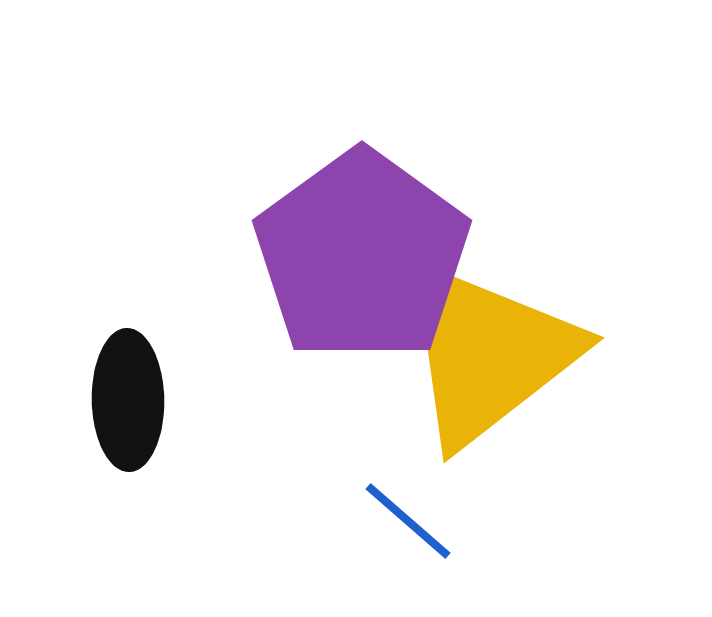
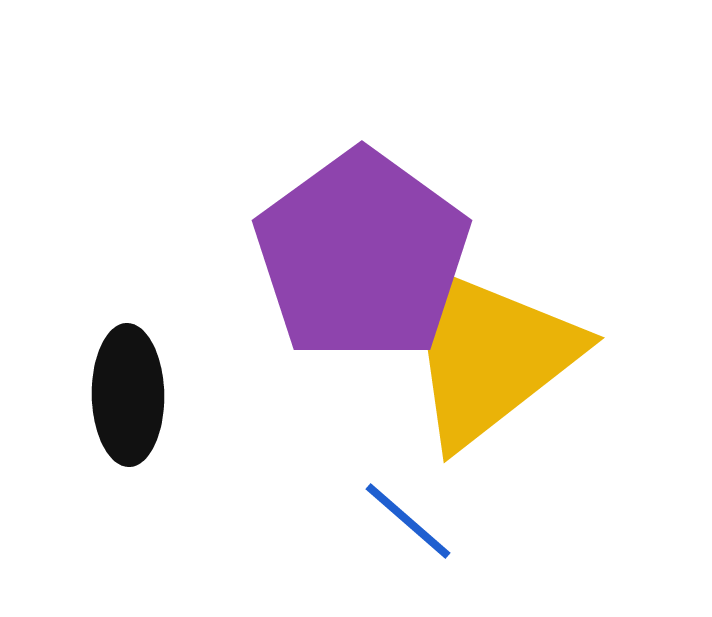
black ellipse: moved 5 px up
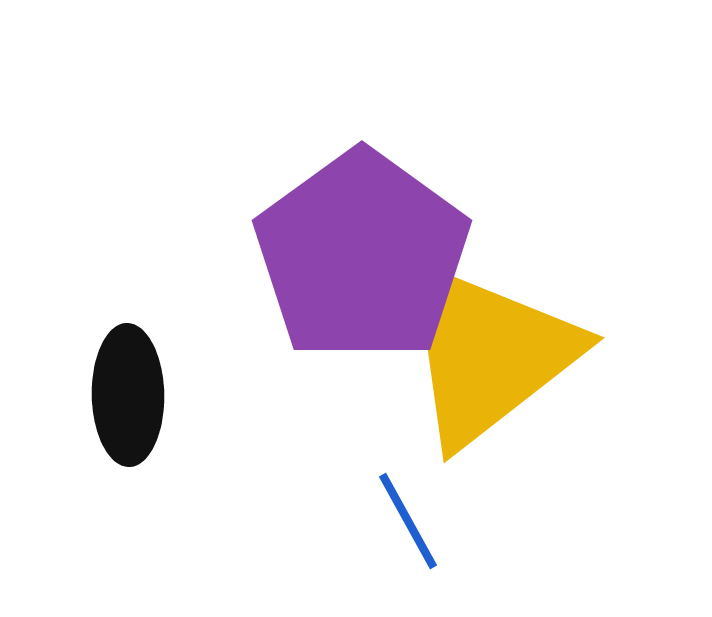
blue line: rotated 20 degrees clockwise
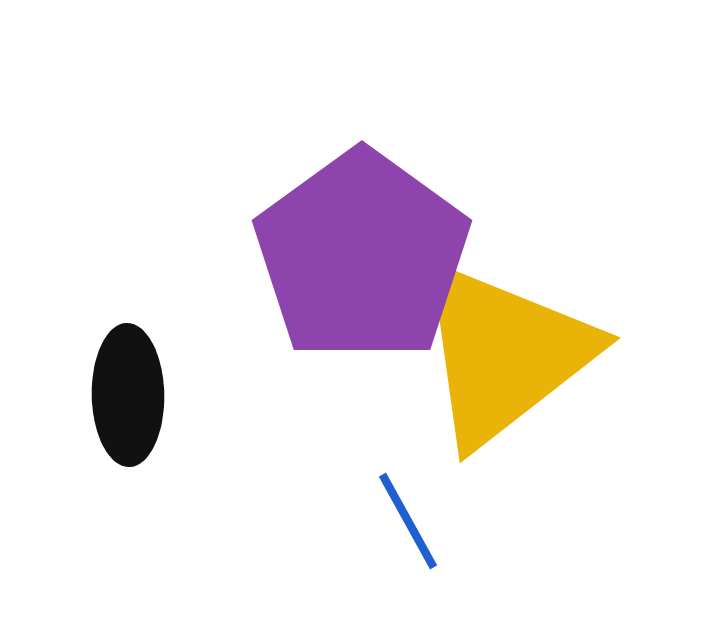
yellow triangle: moved 16 px right
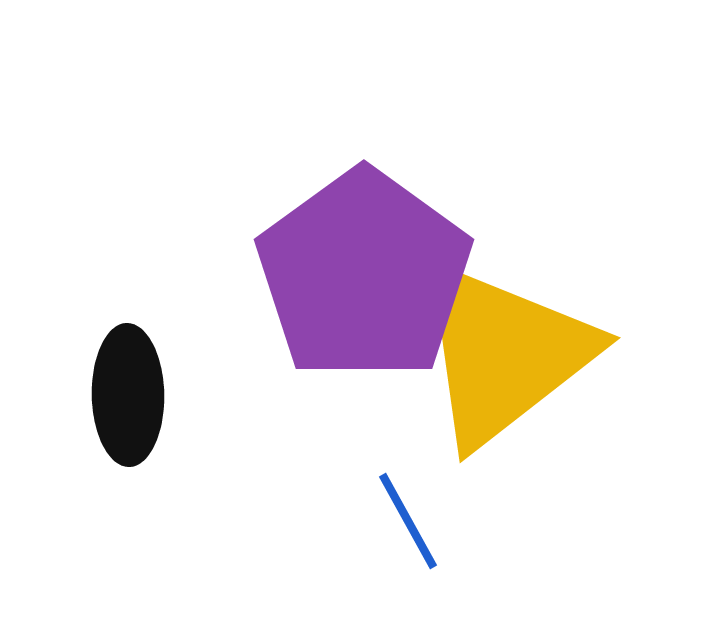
purple pentagon: moved 2 px right, 19 px down
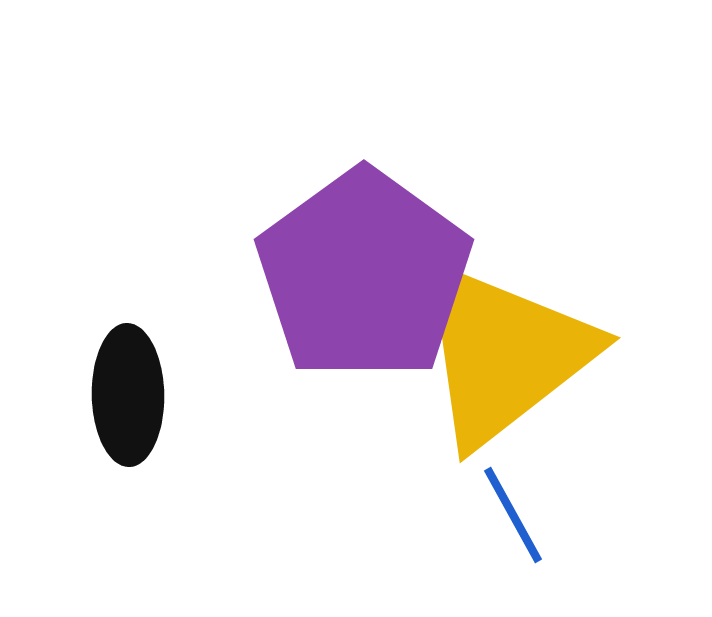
blue line: moved 105 px right, 6 px up
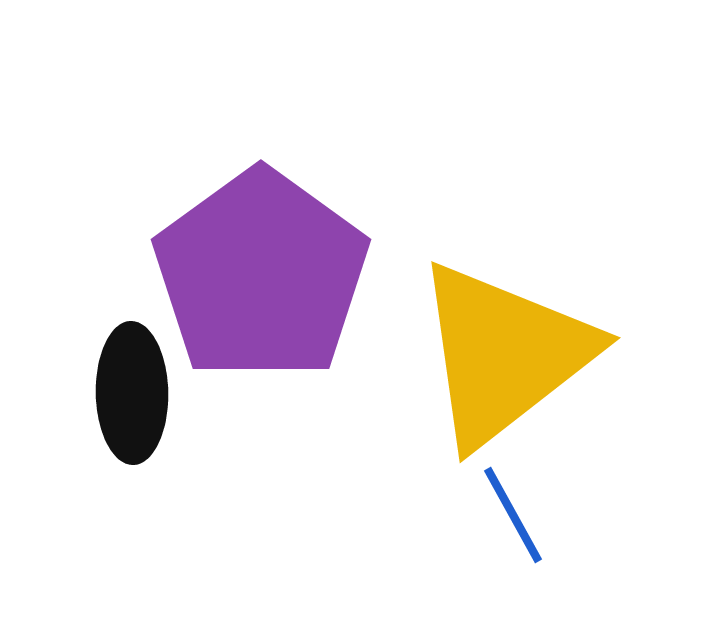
purple pentagon: moved 103 px left
black ellipse: moved 4 px right, 2 px up
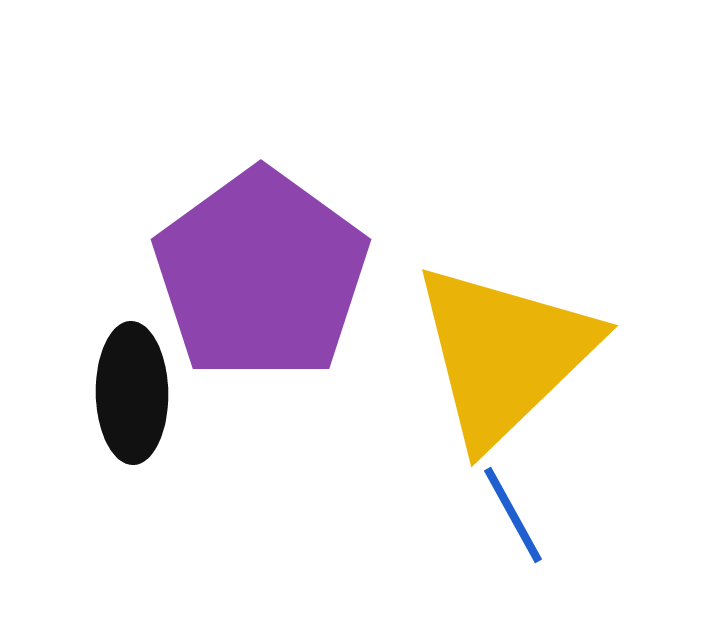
yellow triangle: rotated 6 degrees counterclockwise
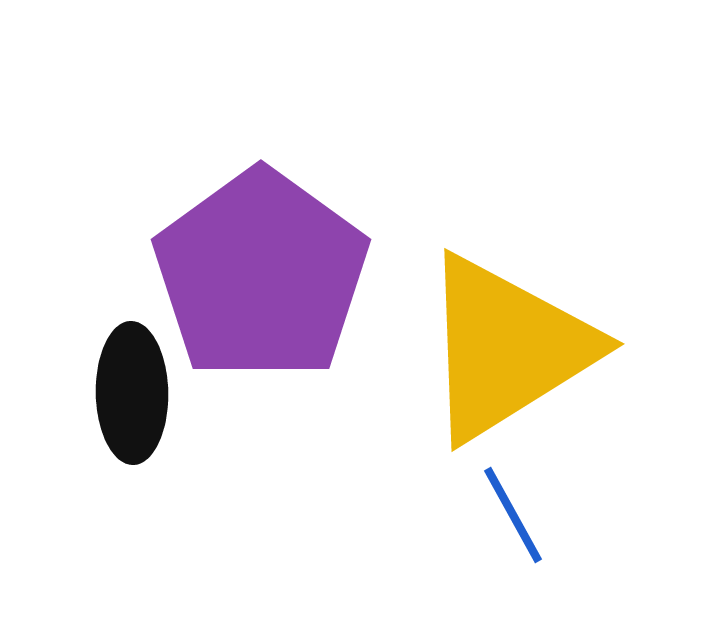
yellow triangle: moved 3 px right, 6 px up; rotated 12 degrees clockwise
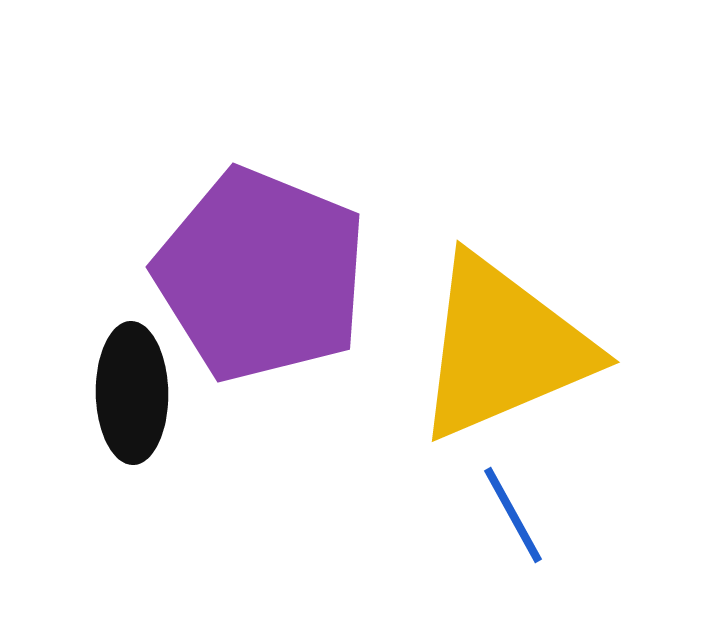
purple pentagon: rotated 14 degrees counterclockwise
yellow triangle: moved 4 px left; rotated 9 degrees clockwise
